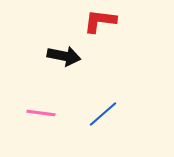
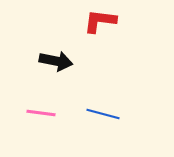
black arrow: moved 8 px left, 5 px down
blue line: rotated 56 degrees clockwise
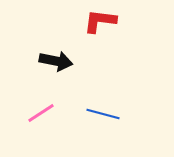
pink line: rotated 40 degrees counterclockwise
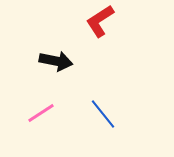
red L-shape: rotated 40 degrees counterclockwise
blue line: rotated 36 degrees clockwise
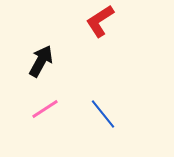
black arrow: moved 15 px left; rotated 72 degrees counterclockwise
pink line: moved 4 px right, 4 px up
